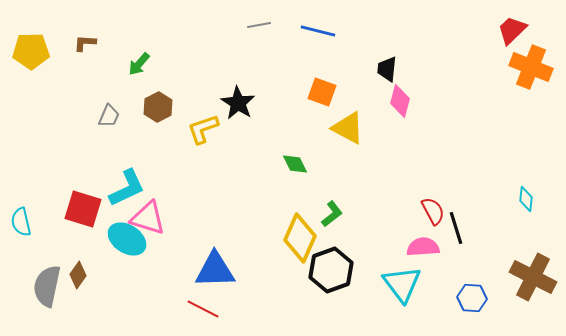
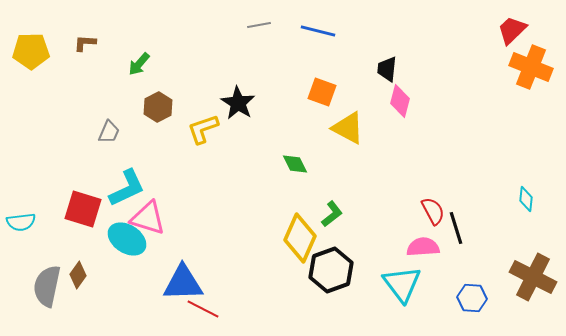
gray trapezoid: moved 16 px down
cyan semicircle: rotated 84 degrees counterclockwise
blue triangle: moved 32 px left, 13 px down
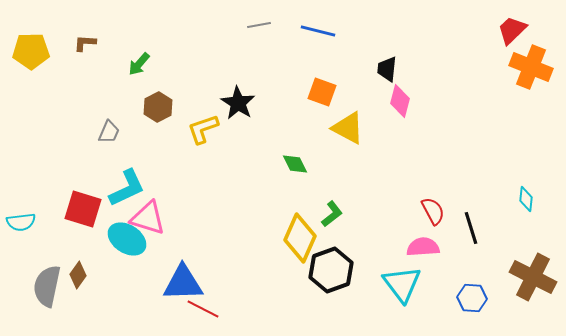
black line: moved 15 px right
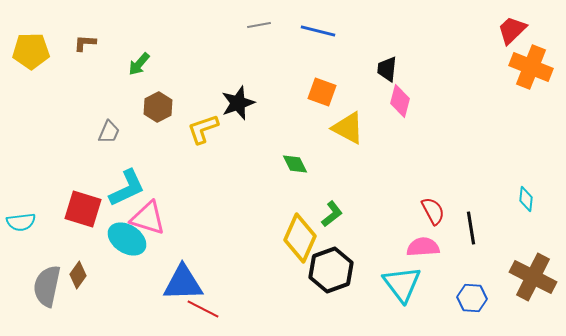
black star: rotated 20 degrees clockwise
black line: rotated 8 degrees clockwise
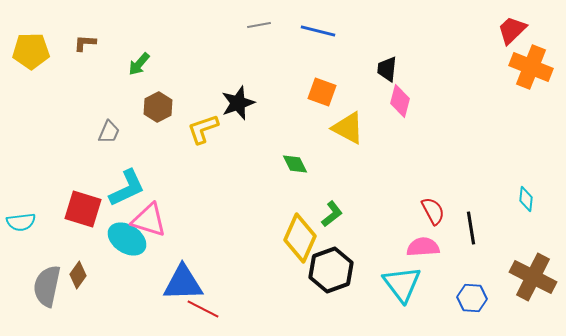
pink triangle: moved 1 px right, 2 px down
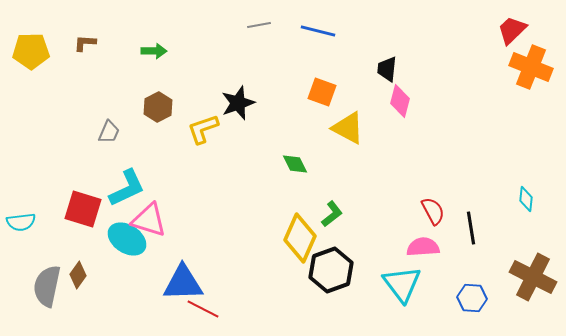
green arrow: moved 15 px right, 13 px up; rotated 130 degrees counterclockwise
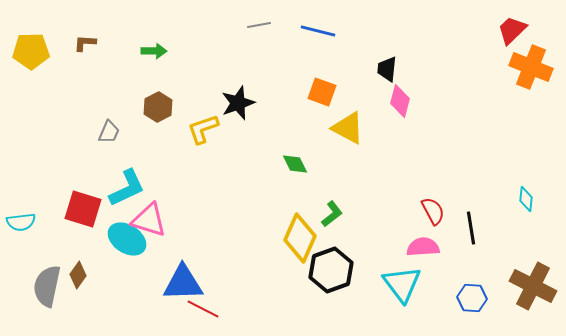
brown cross: moved 9 px down
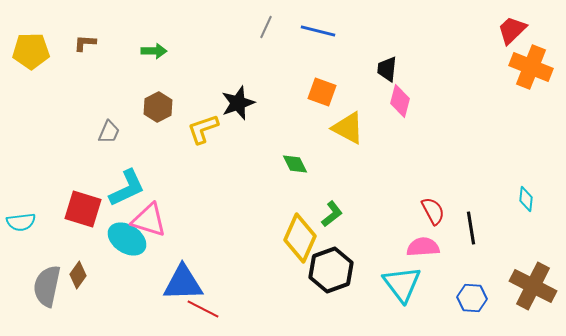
gray line: moved 7 px right, 2 px down; rotated 55 degrees counterclockwise
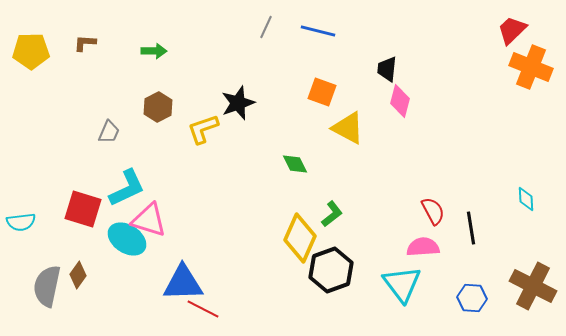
cyan diamond: rotated 10 degrees counterclockwise
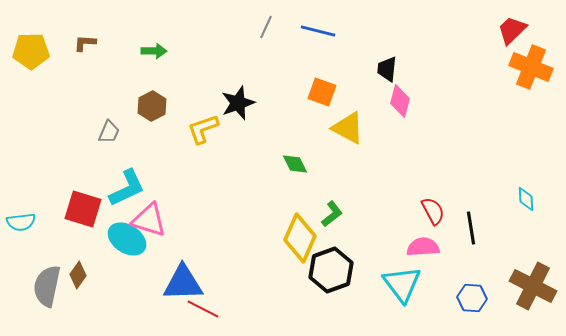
brown hexagon: moved 6 px left, 1 px up
